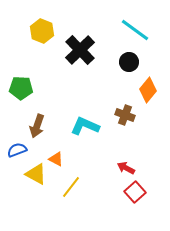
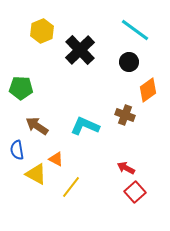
yellow hexagon: rotated 15 degrees clockwise
orange diamond: rotated 15 degrees clockwise
brown arrow: rotated 105 degrees clockwise
blue semicircle: rotated 78 degrees counterclockwise
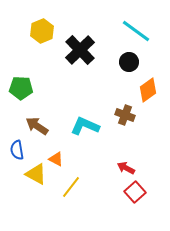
cyan line: moved 1 px right, 1 px down
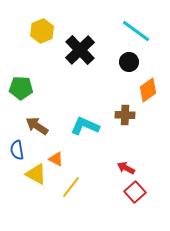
brown cross: rotated 18 degrees counterclockwise
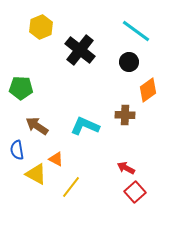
yellow hexagon: moved 1 px left, 4 px up
black cross: rotated 8 degrees counterclockwise
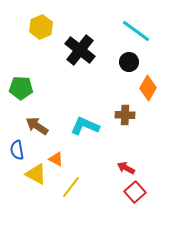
orange diamond: moved 2 px up; rotated 25 degrees counterclockwise
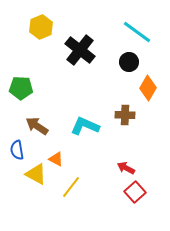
cyan line: moved 1 px right, 1 px down
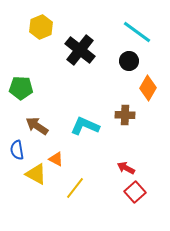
black circle: moved 1 px up
yellow line: moved 4 px right, 1 px down
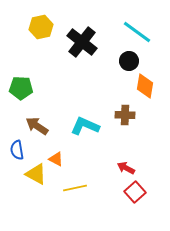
yellow hexagon: rotated 10 degrees clockwise
black cross: moved 2 px right, 8 px up
orange diamond: moved 3 px left, 2 px up; rotated 20 degrees counterclockwise
yellow line: rotated 40 degrees clockwise
